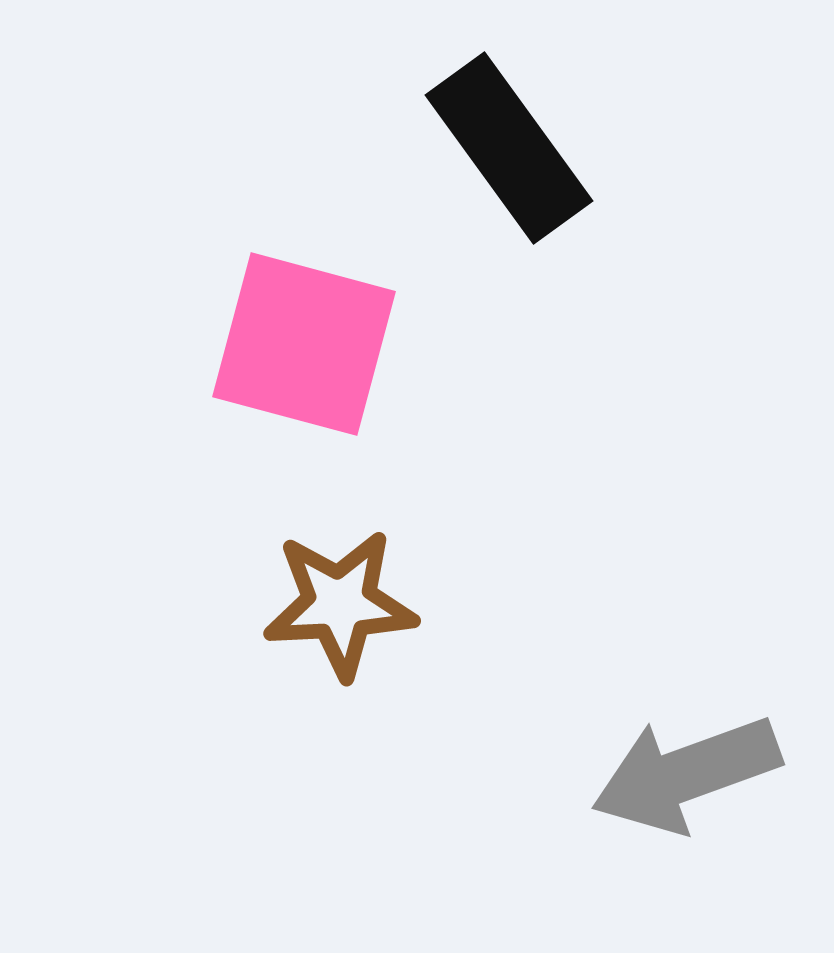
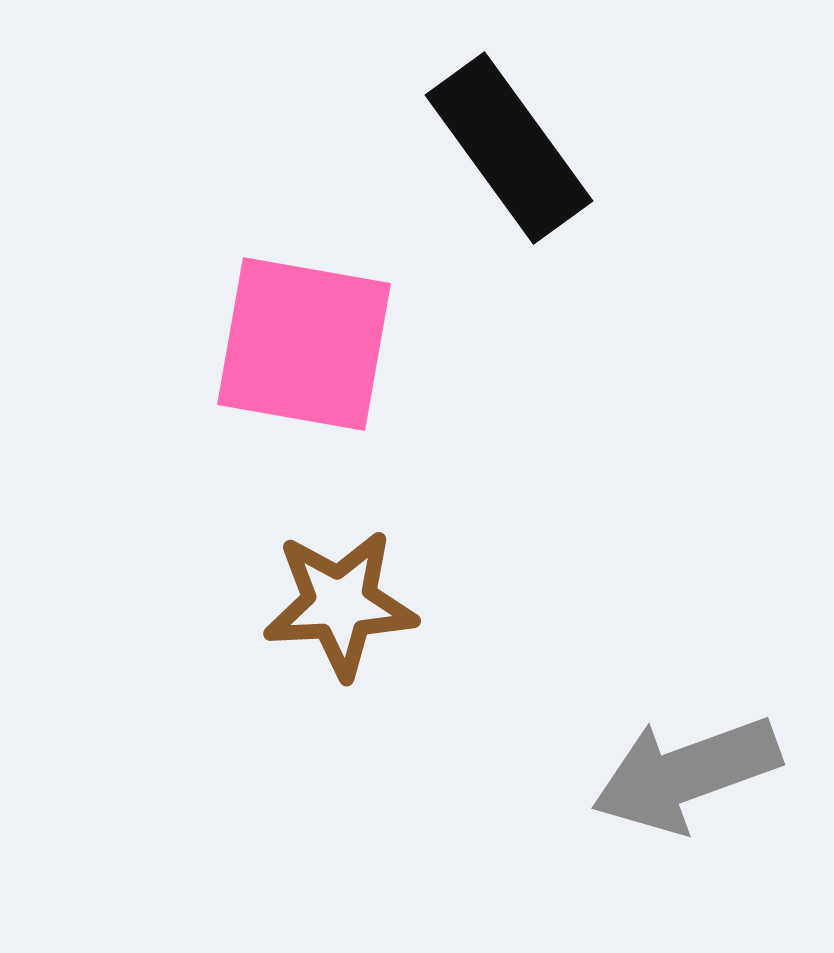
pink square: rotated 5 degrees counterclockwise
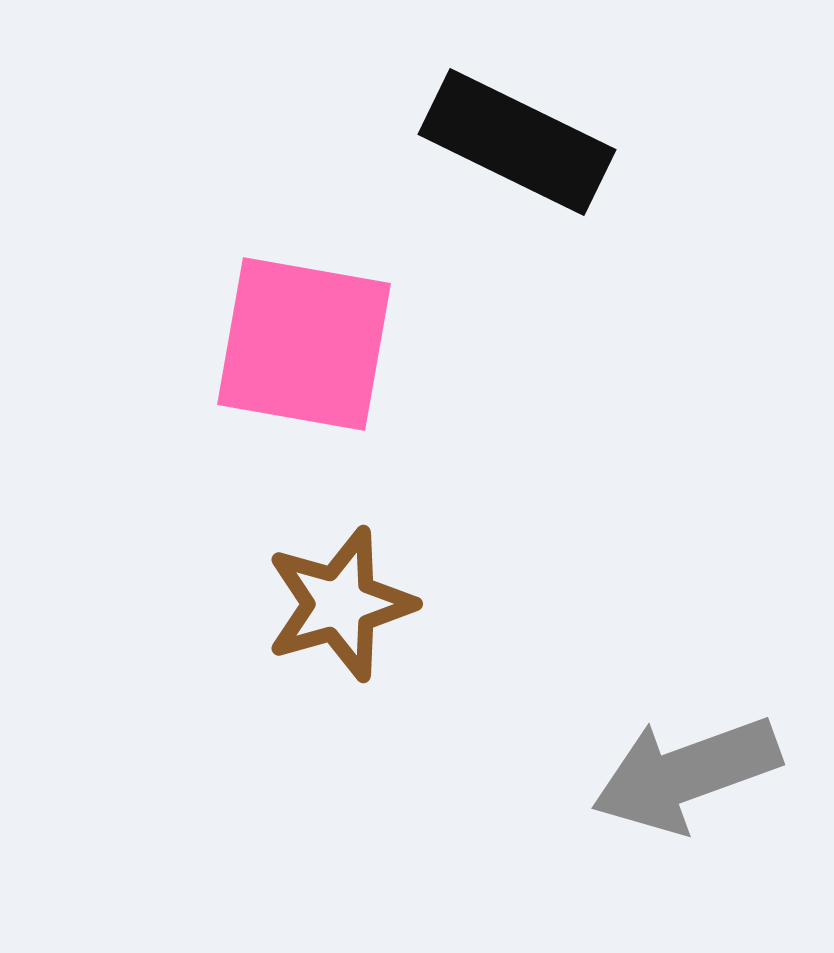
black rectangle: moved 8 px right, 6 px up; rotated 28 degrees counterclockwise
brown star: rotated 13 degrees counterclockwise
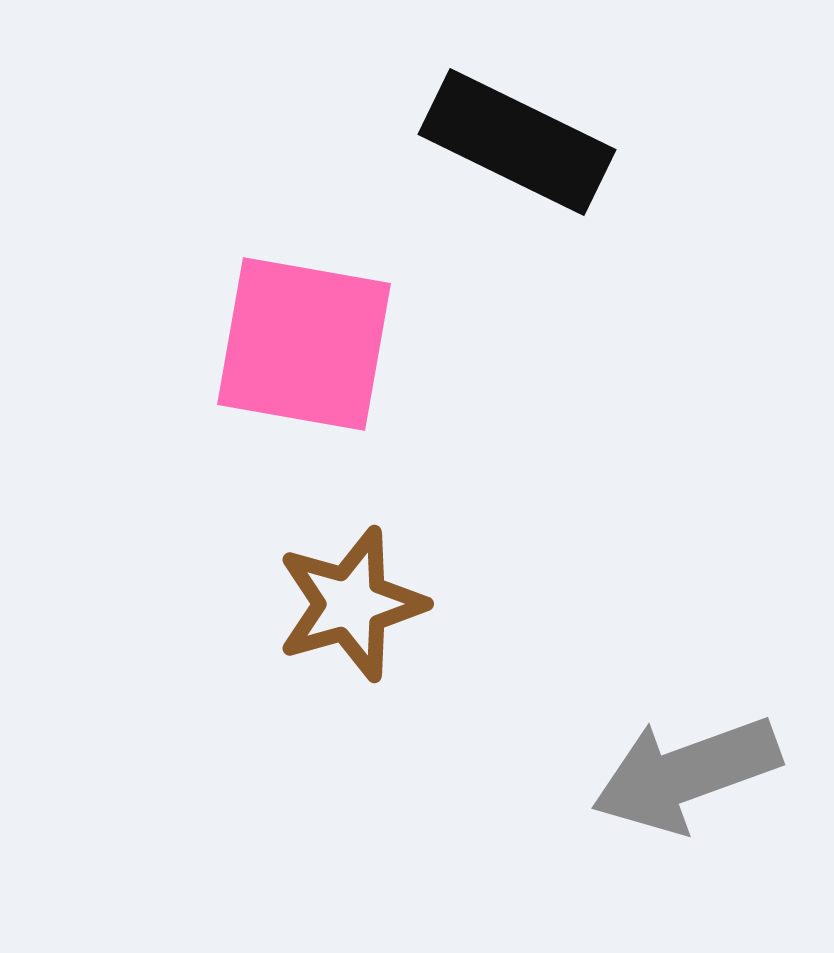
brown star: moved 11 px right
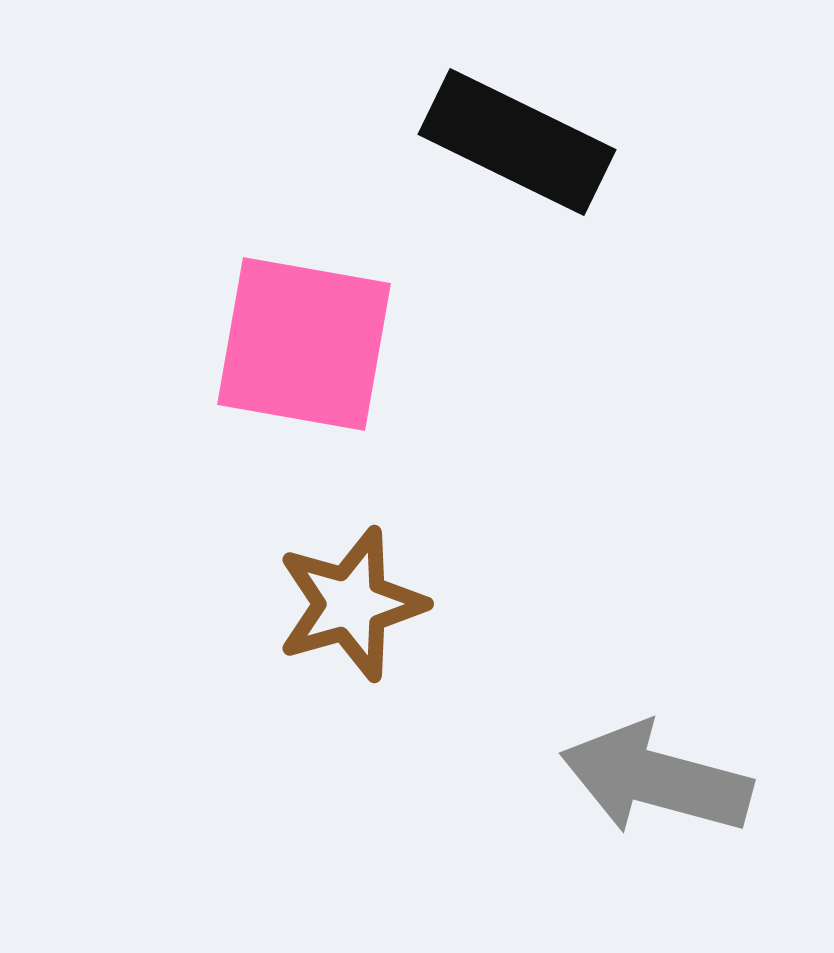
gray arrow: moved 30 px left, 5 px down; rotated 35 degrees clockwise
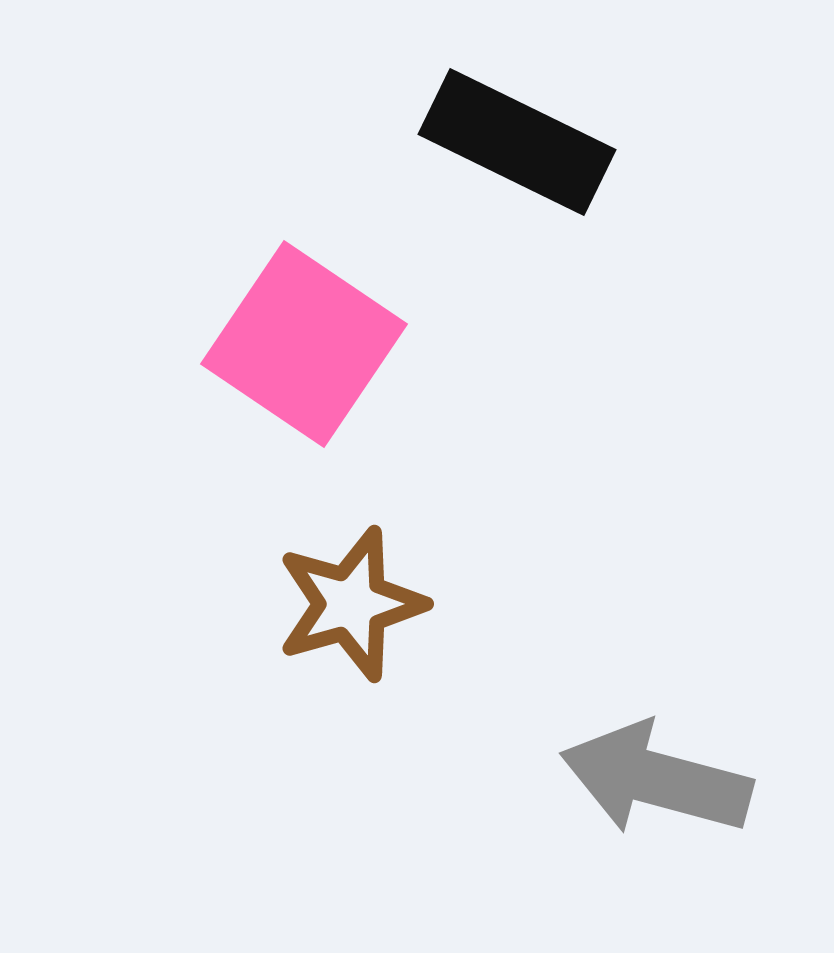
pink square: rotated 24 degrees clockwise
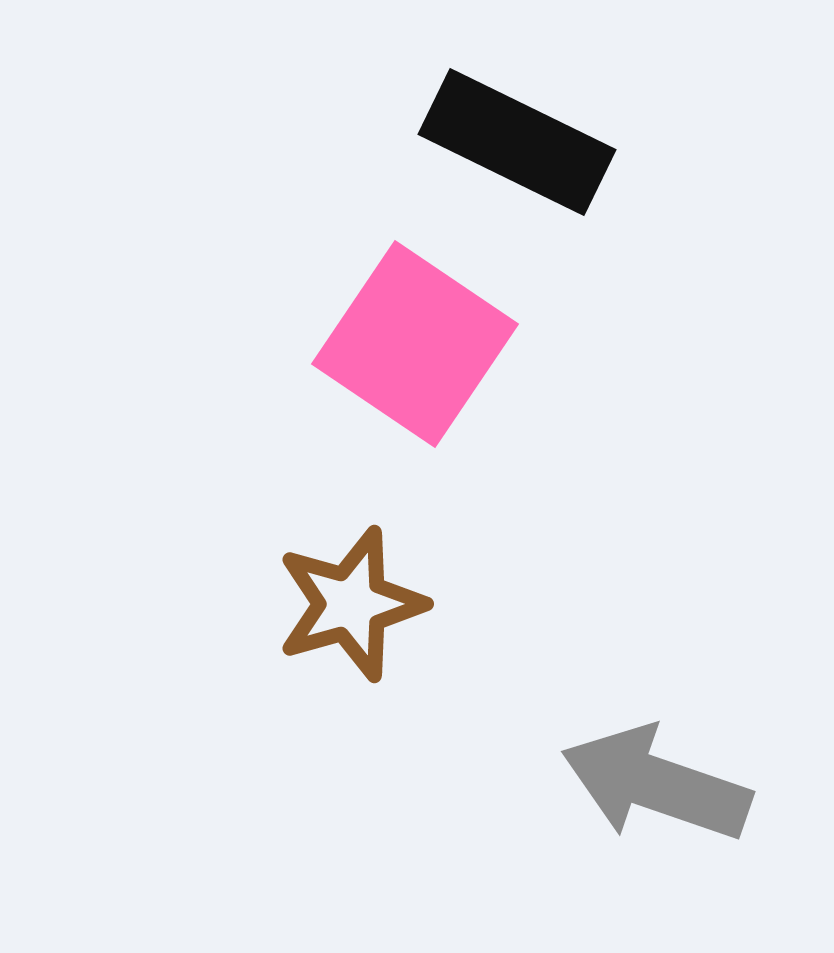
pink square: moved 111 px right
gray arrow: moved 5 px down; rotated 4 degrees clockwise
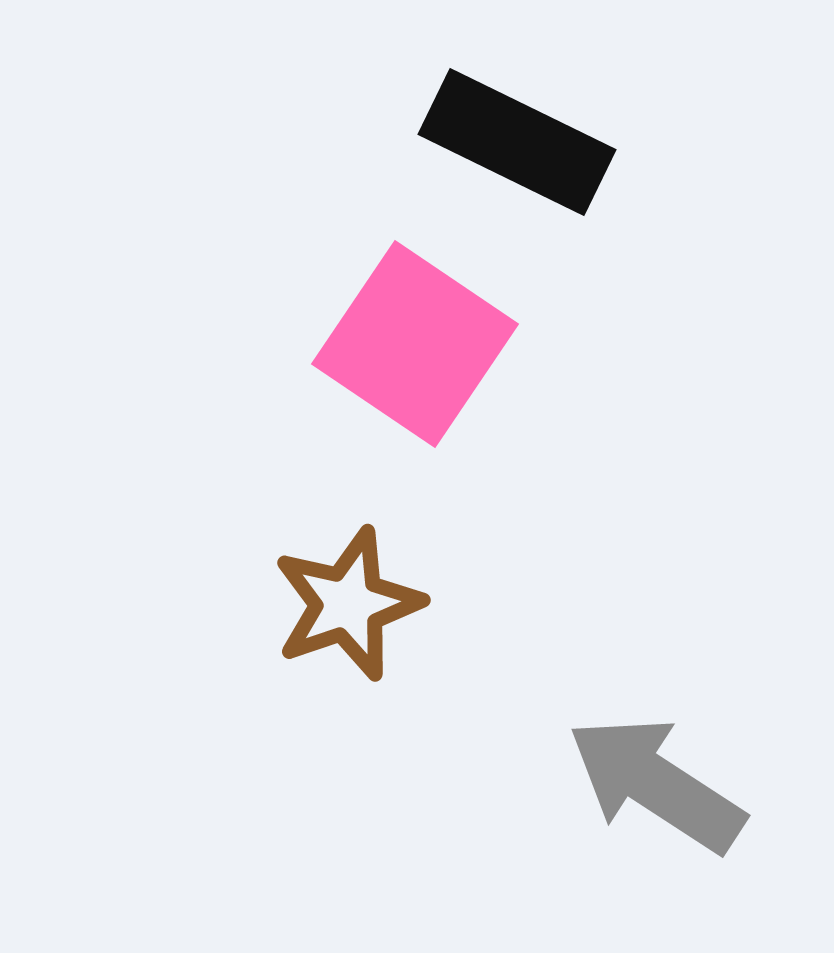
brown star: moved 3 px left; rotated 3 degrees counterclockwise
gray arrow: rotated 14 degrees clockwise
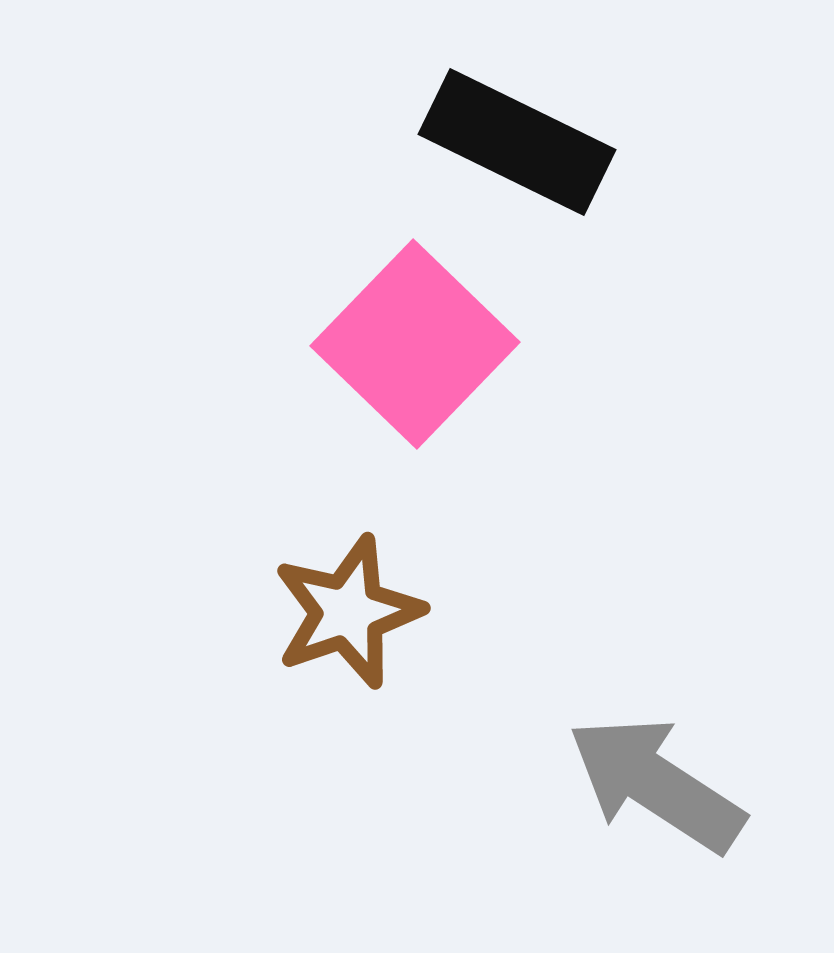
pink square: rotated 10 degrees clockwise
brown star: moved 8 px down
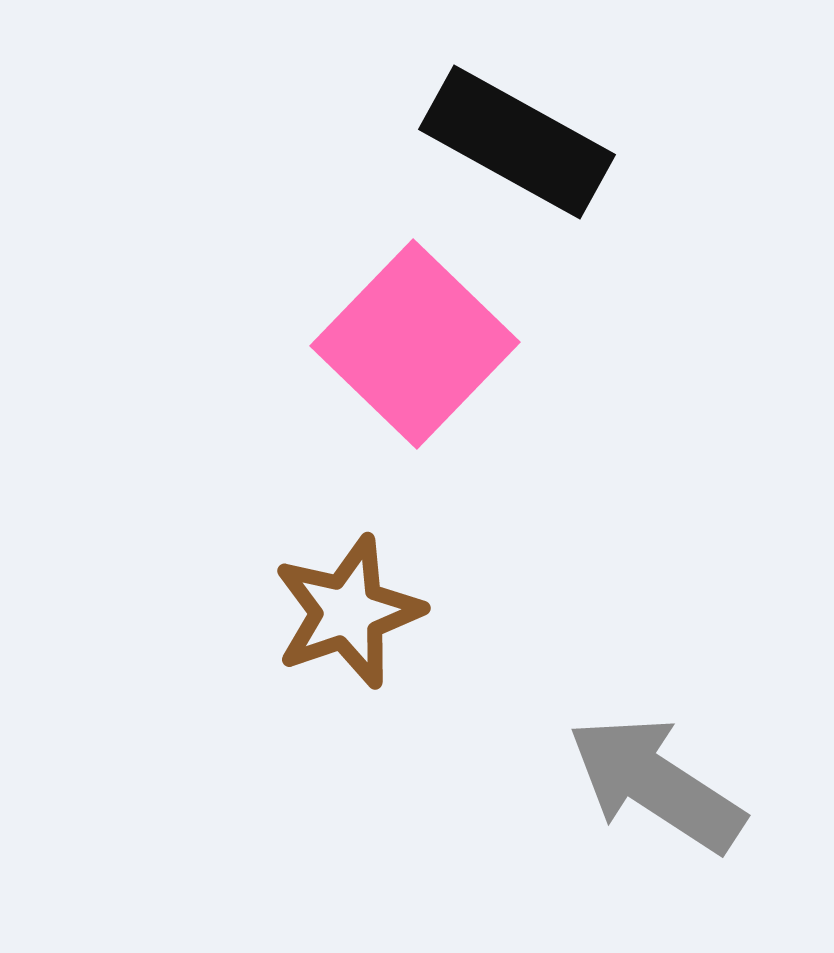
black rectangle: rotated 3 degrees clockwise
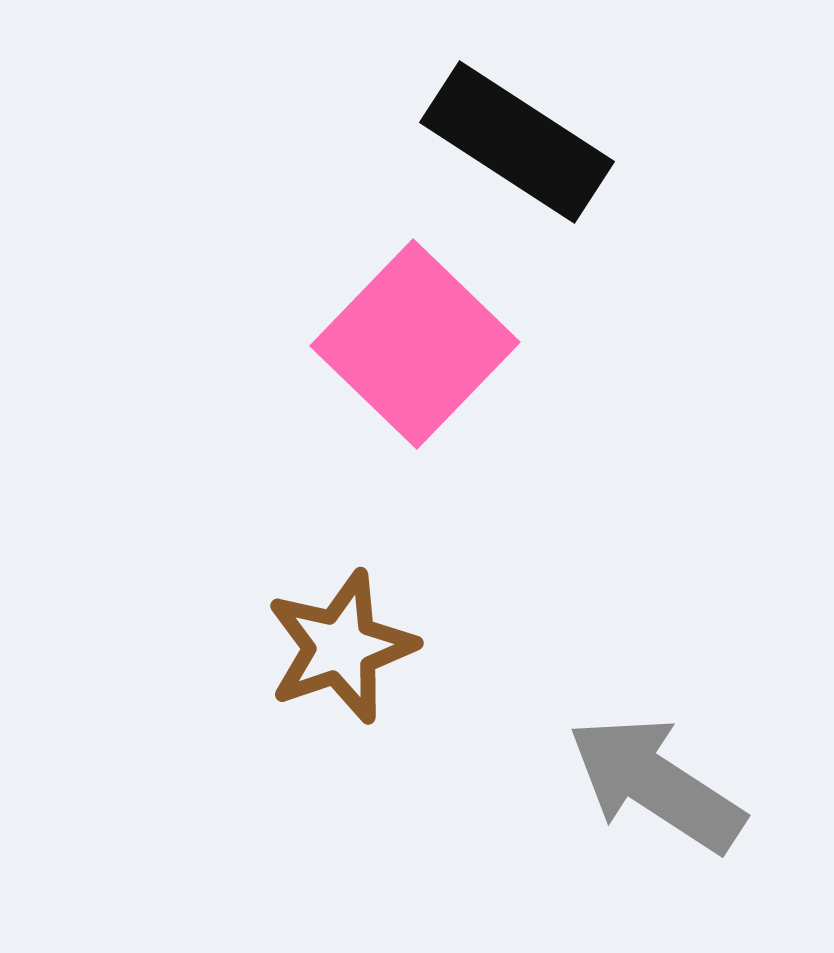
black rectangle: rotated 4 degrees clockwise
brown star: moved 7 px left, 35 px down
